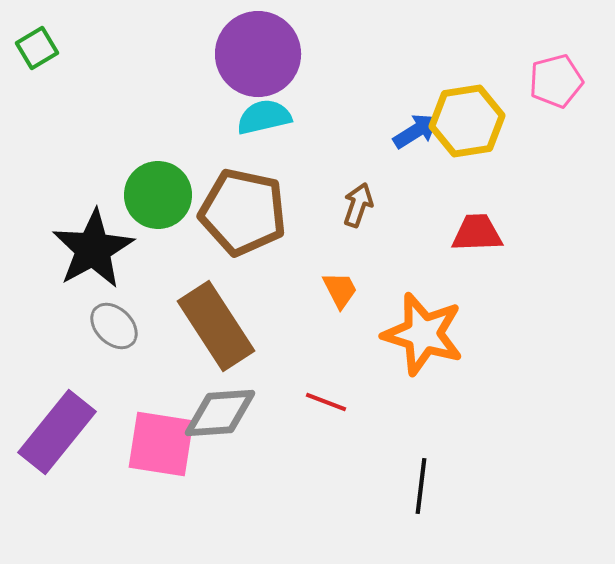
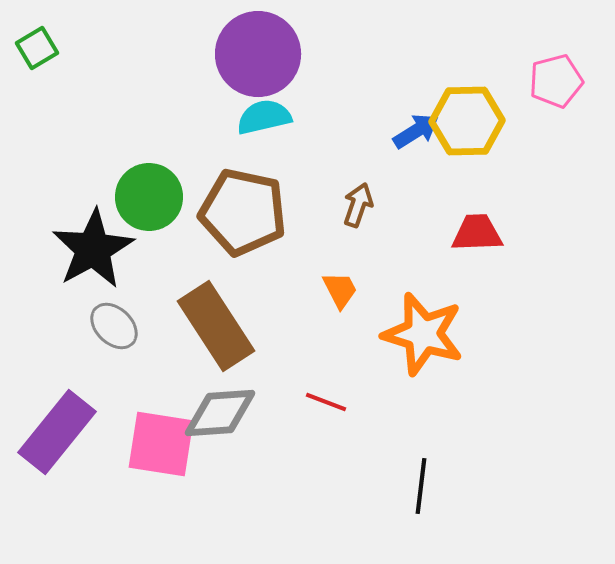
yellow hexagon: rotated 8 degrees clockwise
green circle: moved 9 px left, 2 px down
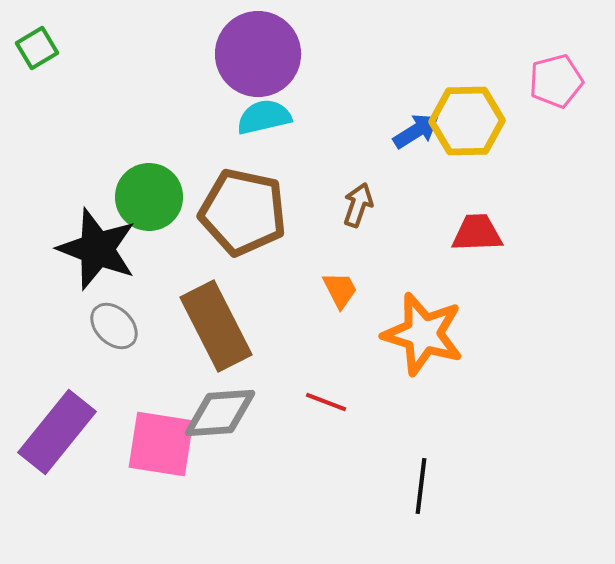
black star: moved 4 px right; rotated 22 degrees counterclockwise
brown rectangle: rotated 6 degrees clockwise
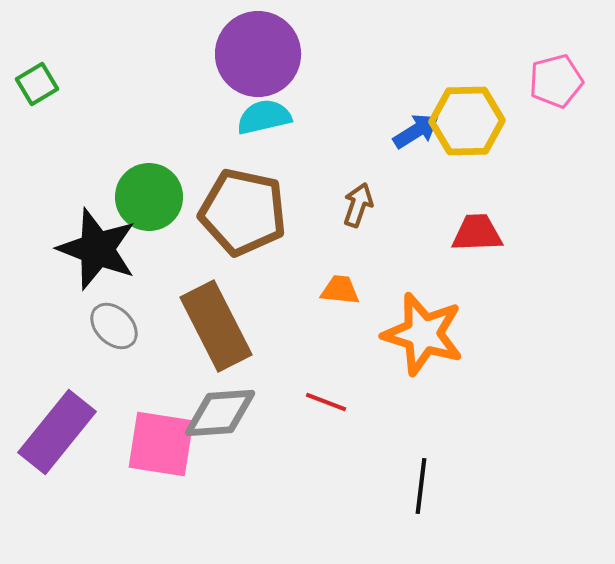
green square: moved 36 px down
orange trapezoid: rotated 57 degrees counterclockwise
